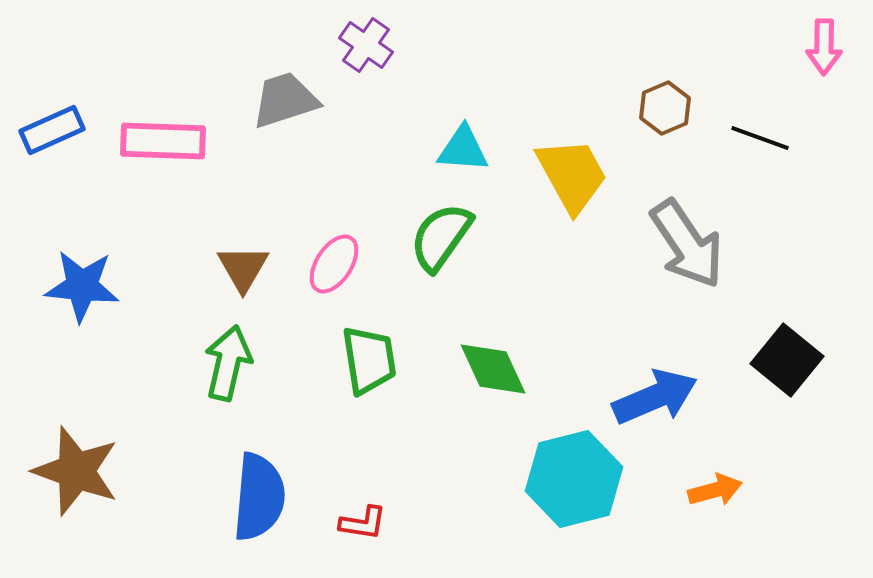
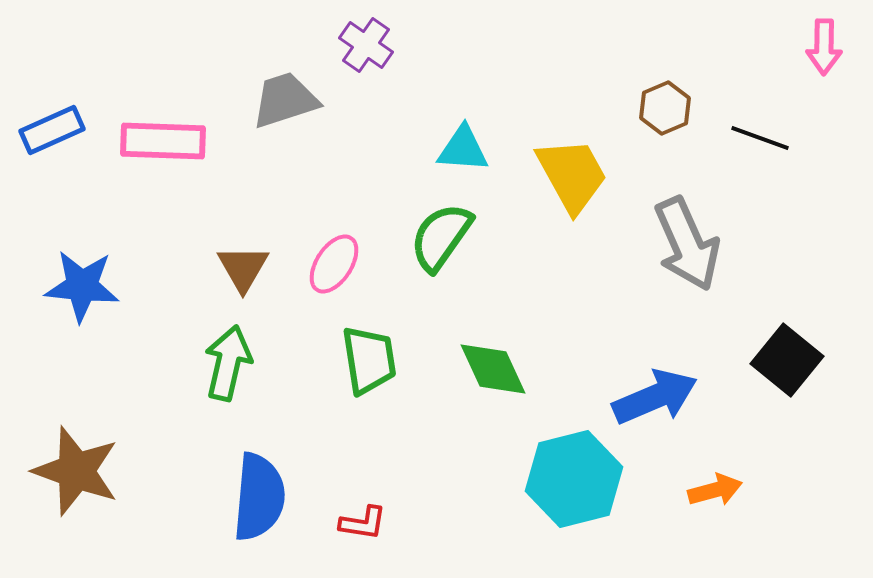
gray arrow: rotated 10 degrees clockwise
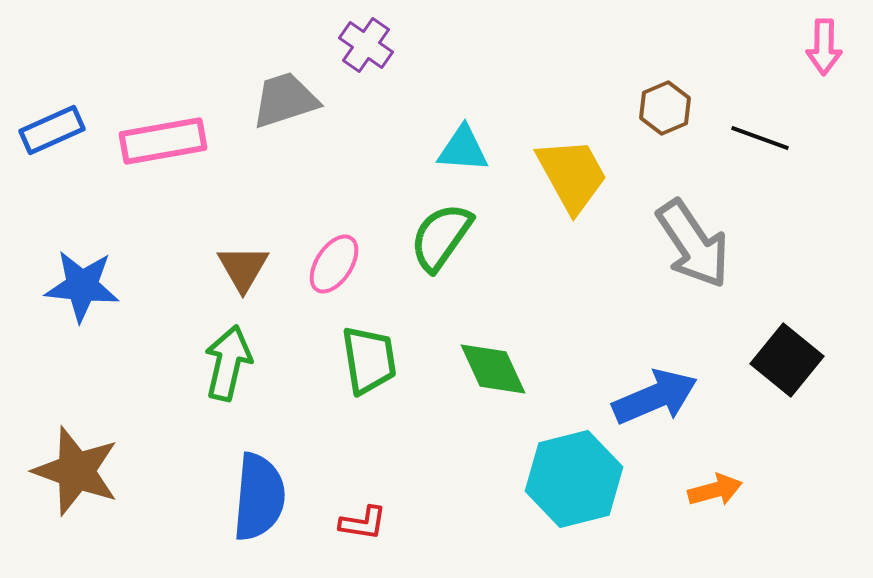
pink rectangle: rotated 12 degrees counterclockwise
gray arrow: moved 6 px right; rotated 10 degrees counterclockwise
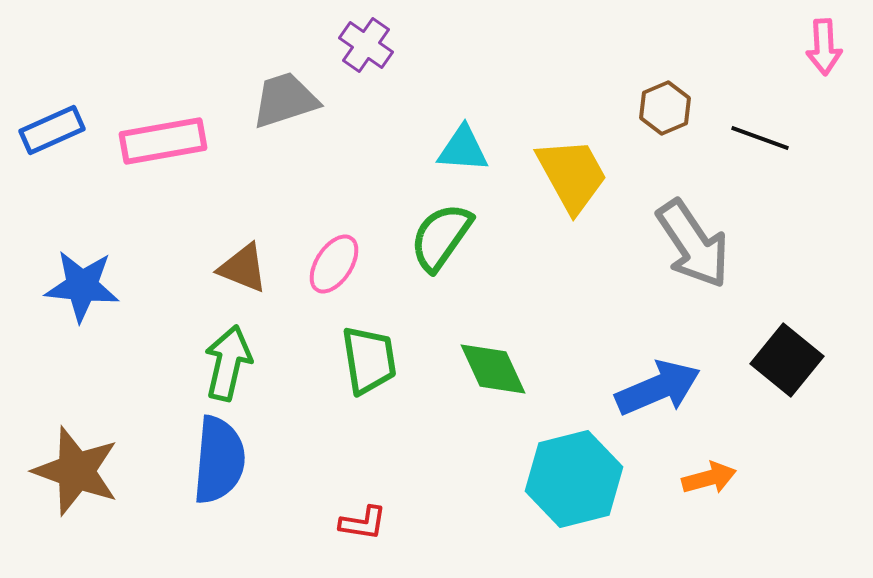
pink arrow: rotated 4 degrees counterclockwise
brown triangle: rotated 38 degrees counterclockwise
blue arrow: moved 3 px right, 9 px up
orange arrow: moved 6 px left, 12 px up
blue semicircle: moved 40 px left, 37 px up
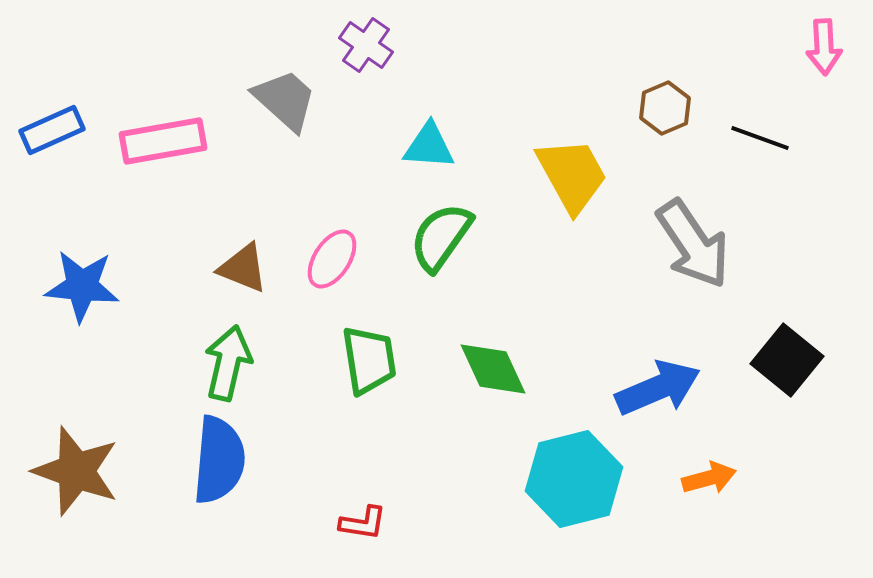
gray trapezoid: rotated 60 degrees clockwise
cyan triangle: moved 34 px left, 3 px up
pink ellipse: moved 2 px left, 5 px up
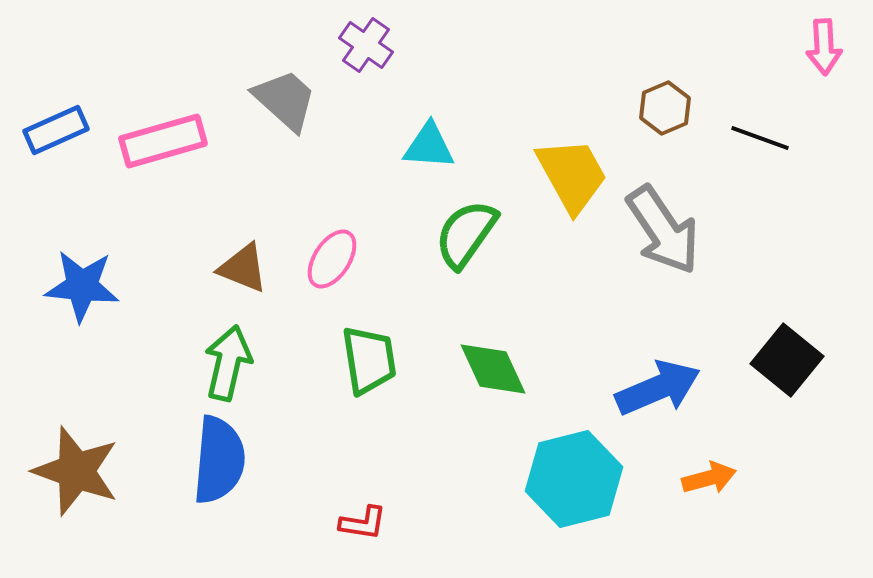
blue rectangle: moved 4 px right
pink rectangle: rotated 6 degrees counterclockwise
green semicircle: moved 25 px right, 3 px up
gray arrow: moved 30 px left, 14 px up
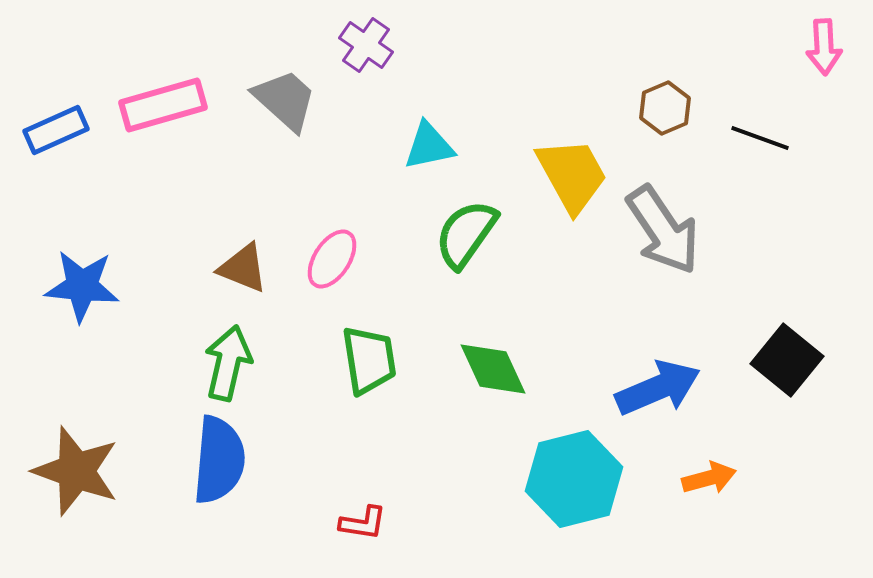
pink rectangle: moved 36 px up
cyan triangle: rotated 16 degrees counterclockwise
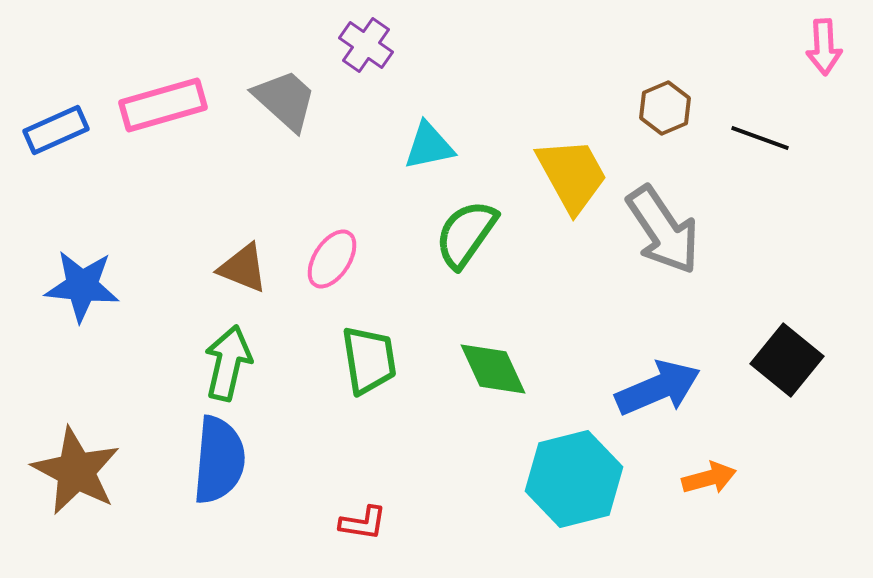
brown star: rotated 8 degrees clockwise
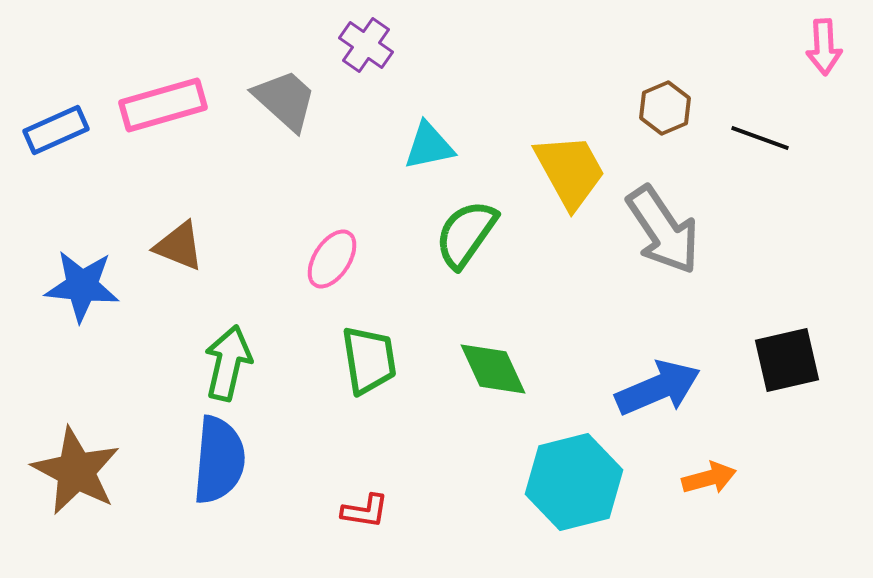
yellow trapezoid: moved 2 px left, 4 px up
brown triangle: moved 64 px left, 22 px up
black square: rotated 38 degrees clockwise
cyan hexagon: moved 3 px down
red L-shape: moved 2 px right, 12 px up
